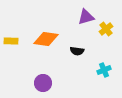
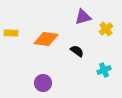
purple triangle: moved 3 px left
yellow rectangle: moved 8 px up
black semicircle: rotated 152 degrees counterclockwise
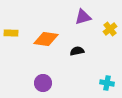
yellow cross: moved 4 px right
black semicircle: rotated 48 degrees counterclockwise
cyan cross: moved 3 px right, 13 px down; rotated 32 degrees clockwise
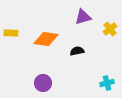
cyan cross: rotated 24 degrees counterclockwise
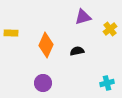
orange diamond: moved 6 px down; rotated 75 degrees counterclockwise
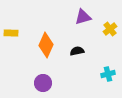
cyan cross: moved 1 px right, 9 px up
